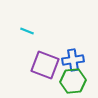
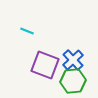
blue cross: rotated 35 degrees counterclockwise
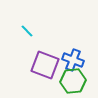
cyan line: rotated 24 degrees clockwise
blue cross: rotated 25 degrees counterclockwise
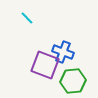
cyan line: moved 13 px up
blue cross: moved 10 px left, 8 px up
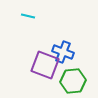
cyan line: moved 1 px right, 2 px up; rotated 32 degrees counterclockwise
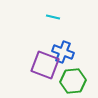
cyan line: moved 25 px right, 1 px down
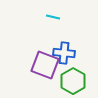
blue cross: moved 1 px right, 1 px down; rotated 15 degrees counterclockwise
green hexagon: rotated 25 degrees counterclockwise
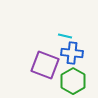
cyan line: moved 12 px right, 19 px down
blue cross: moved 8 px right
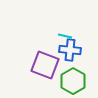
blue cross: moved 2 px left, 3 px up
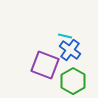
blue cross: rotated 30 degrees clockwise
